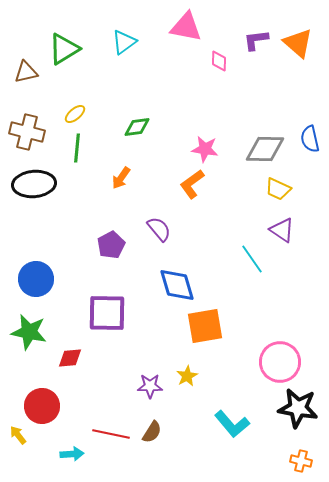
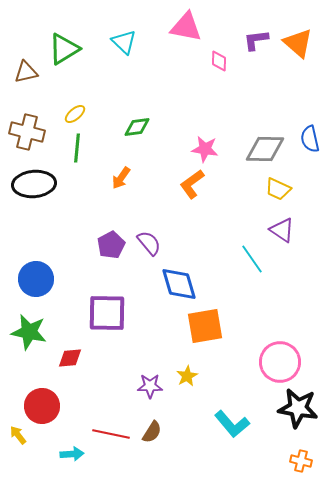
cyan triangle: rotated 40 degrees counterclockwise
purple semicircle: moved 10 px left, 14 px down
blue diamond: moved 2 px right, 1 px up
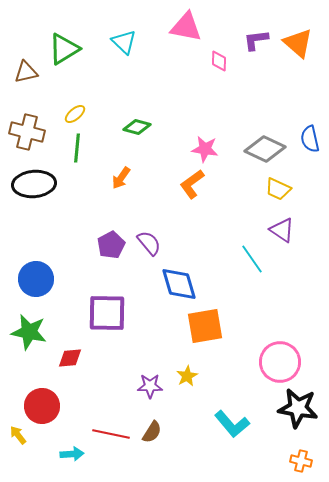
green diamond: rotated 24 degrees clockwise
gray diamond: rotated 24 degrees clockwise
